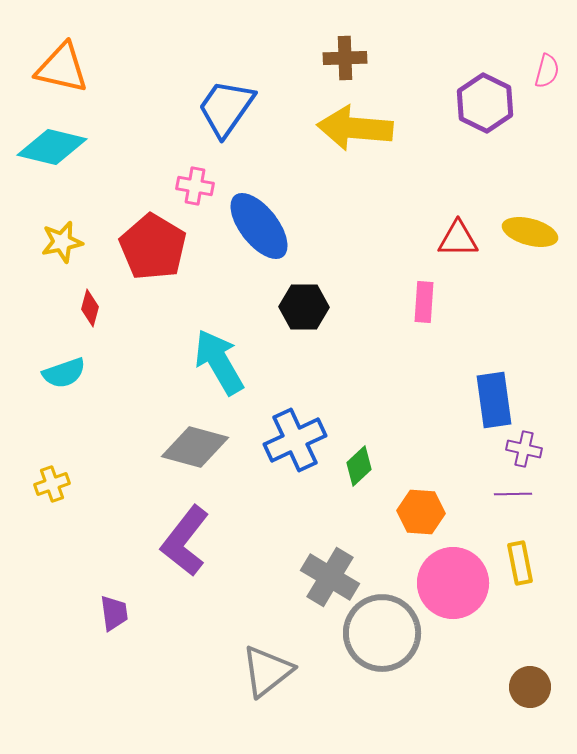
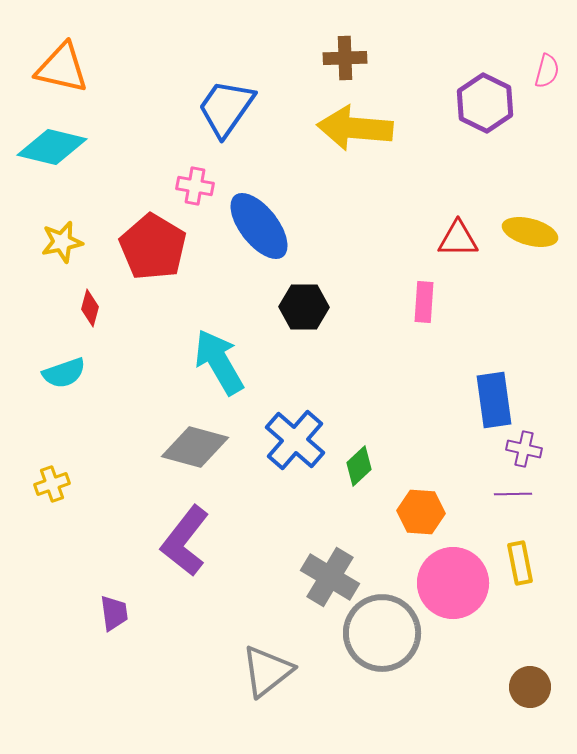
blue cross: rotated 24 degrees counterclockwise
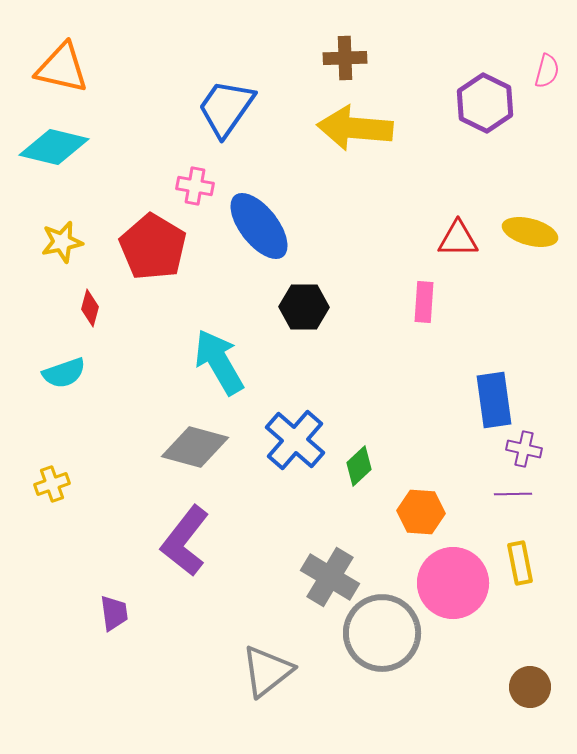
cyan diamond: moved 2 px right
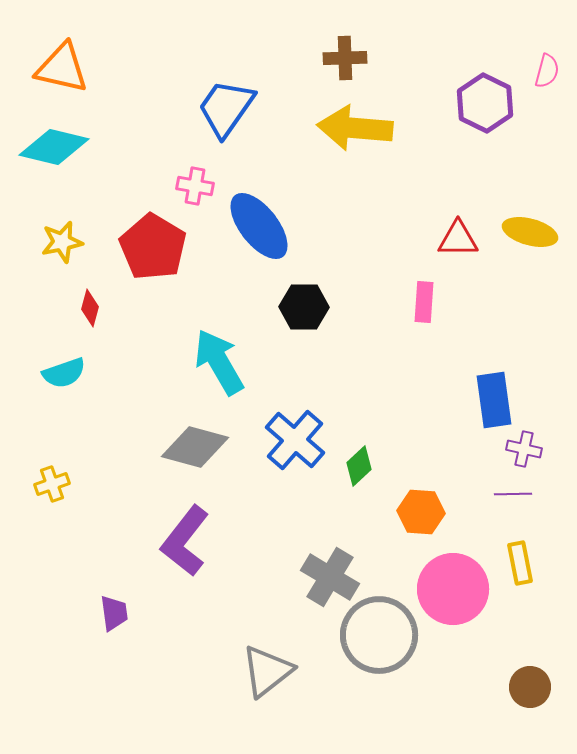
pink circle: moved 6 px down
gray circle: moved 3 px left, 2 px down
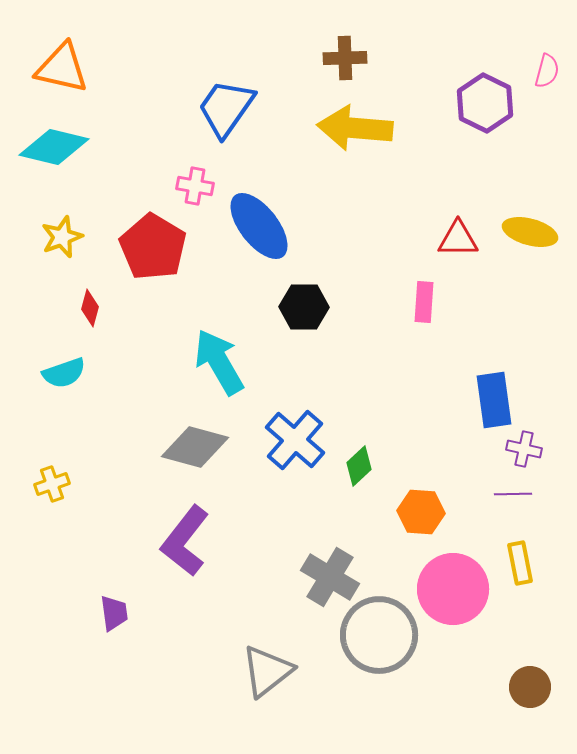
yellow star: moved 5 px up; rotated 9 degrees counterclockwise
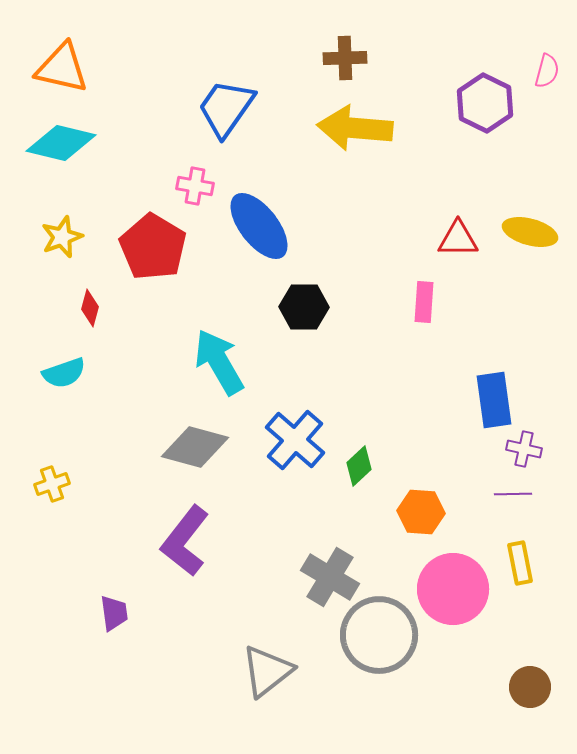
cyan diamond: moved 7 px right, 4 px up
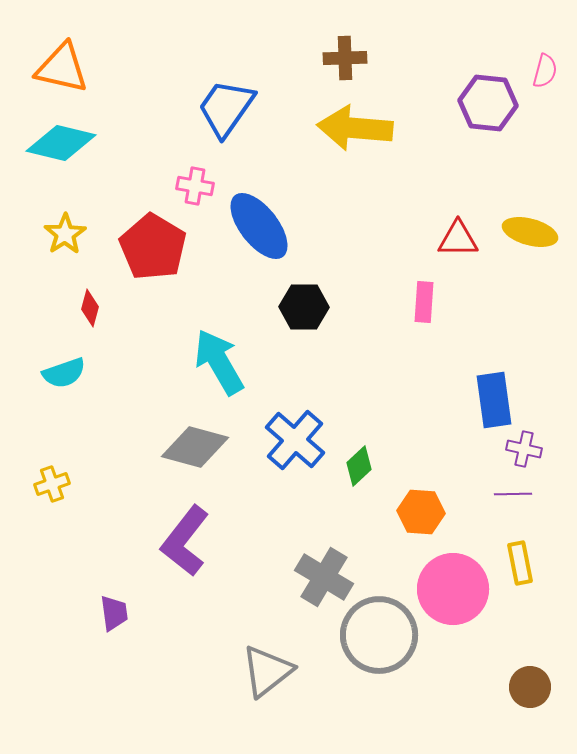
pink semicircle: moved 2 px left
purple hexagon: moved 3 px right; rotated 20 degrees counterclockwise
yellow star: moved 3 px right, 3 px up; rotated 12 degrees counterclockwise
gray cross: moved 6 px left
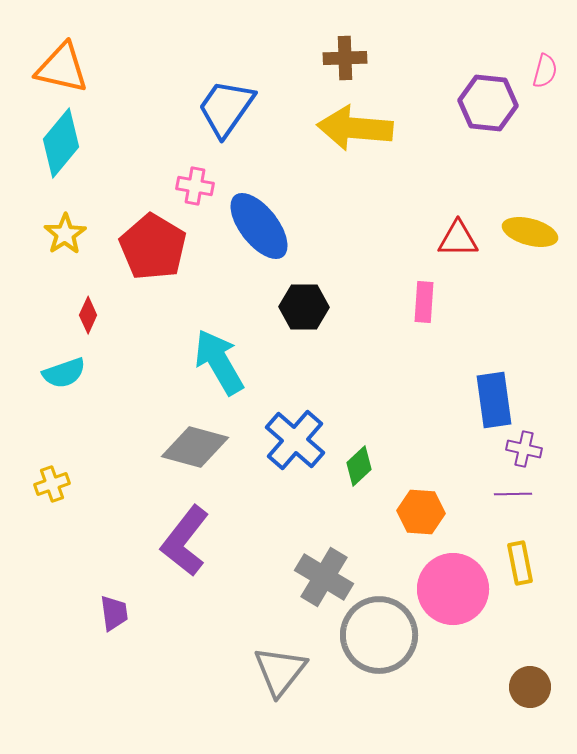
cyan diamond: rotated 64 degrees counterclockwise
red diamond: moved 2 px left, 7 px down; rotated 9 degrees clockwise
gray triangle: moved 13 px right; rotated 14 degrees counterclockwise
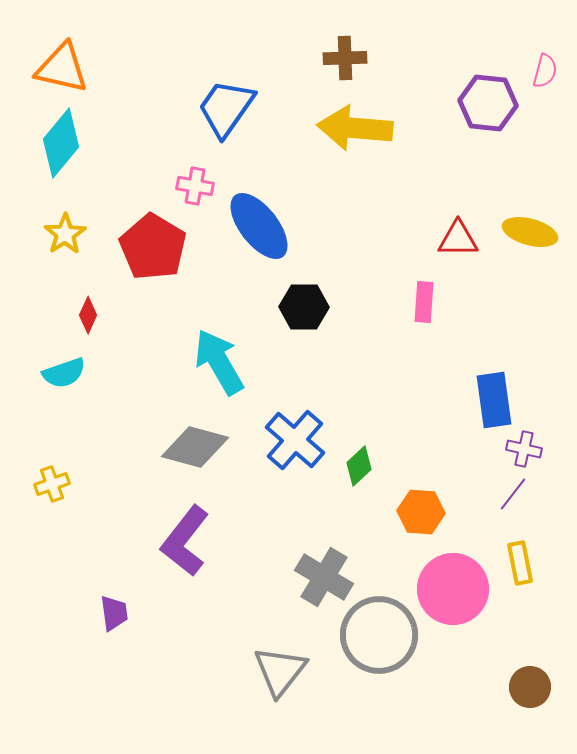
purple line: rotated 51 degrees counterclockwise
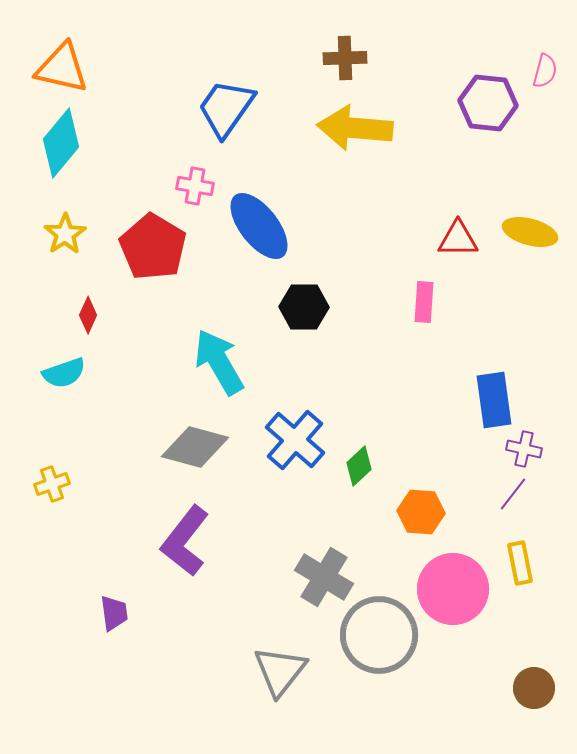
brown circle: moved 4 px right, 1 px down
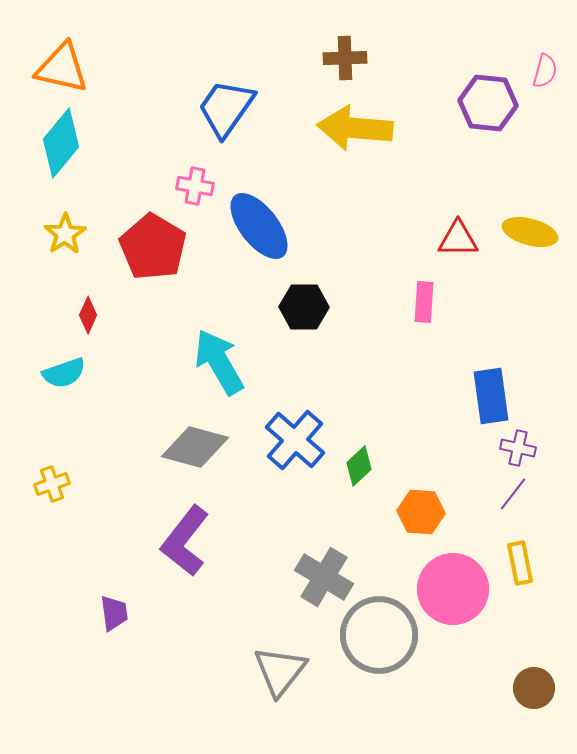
blue rectangle: moved 3 px left, 4 px up
purple cross: moved 6 px left, 1 px up
